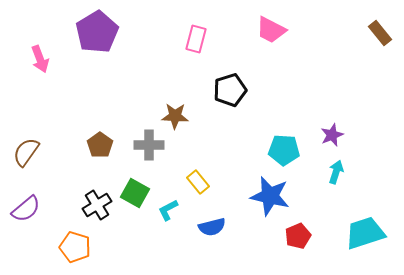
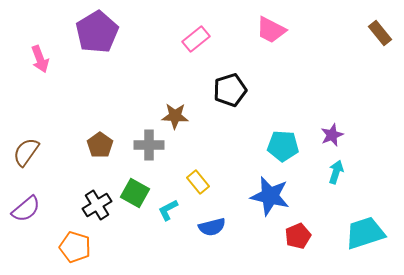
pink rectangle: rotated 36 degrees clockwise
cyan pentagon: moved 1 px left, 4 px up
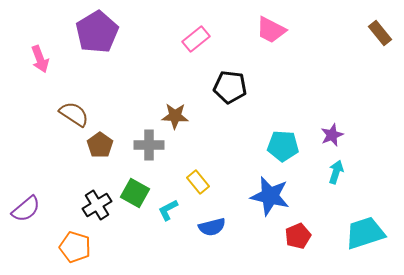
black pentagon: moved 3 px up; rotated 24 degrees clockwise
brown semicircle: moved 48 px right, 38 px up; rotated 88 degrees clockwise
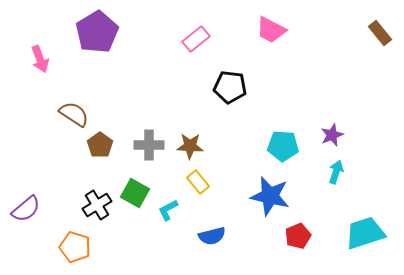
brown star: moved 15 px right, 30 px down
blue semicircle: moved 9 px down
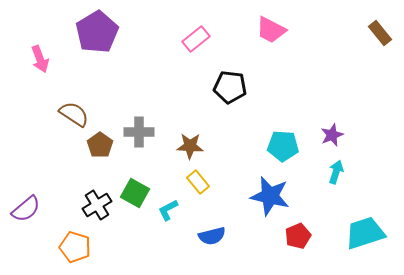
gray cross: moved 10 px left, 13 px up
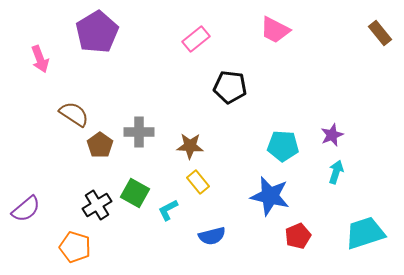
pink trapezoid: moved 4 px right
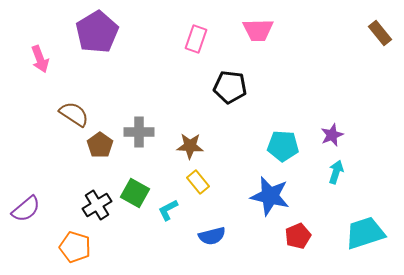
pink trapezoid: moved 17 px left; rotated 28 degrees counterclockwise
pink rectangle: rotated 32 degrees counterclockwise
